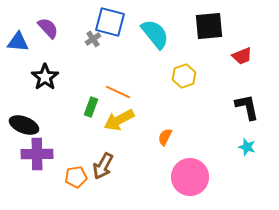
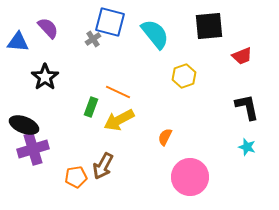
purple cross: moved 4 px left, 5 px up; rotated 16 degrees counterclockwise
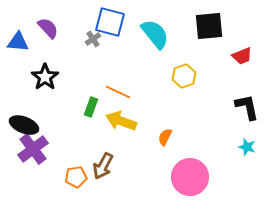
yellow arrow: moved 2 px right, 1 px down; rotated 48 degrees clockwise
purple cross: rotated 20 degrees counterclockwise
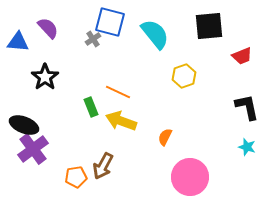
green rectangle: rotated 42 degrees counterclockwise
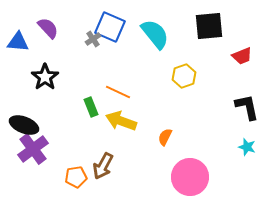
blue square: moved 5 px down; rotated 8 degrees clockwise
